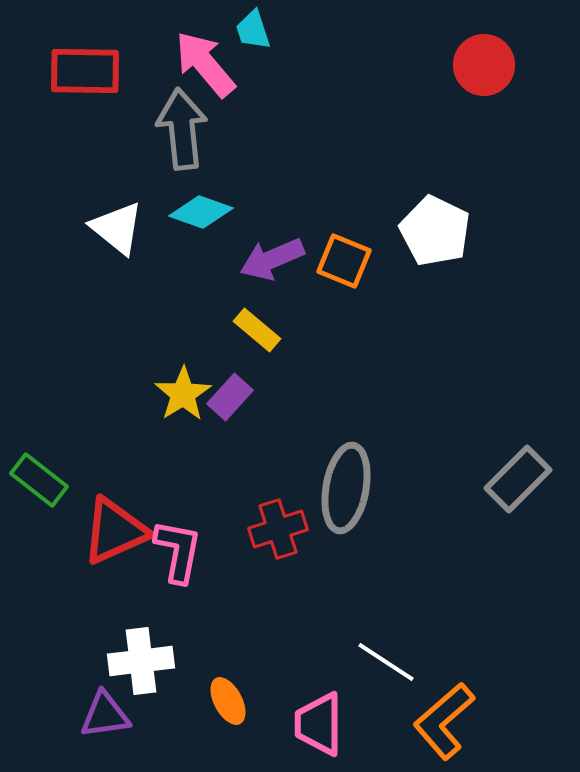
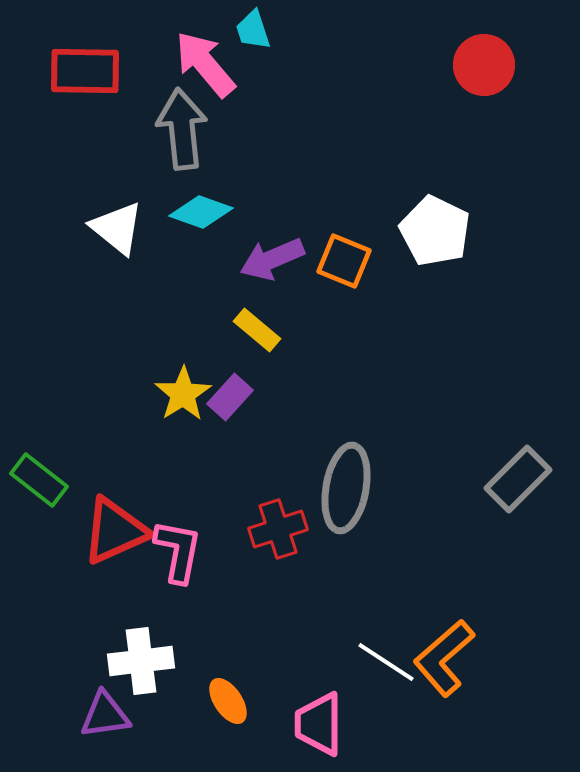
orange ellipse: rotated 6 degrees counterclockwise
orange L-shape: moved 63 px up
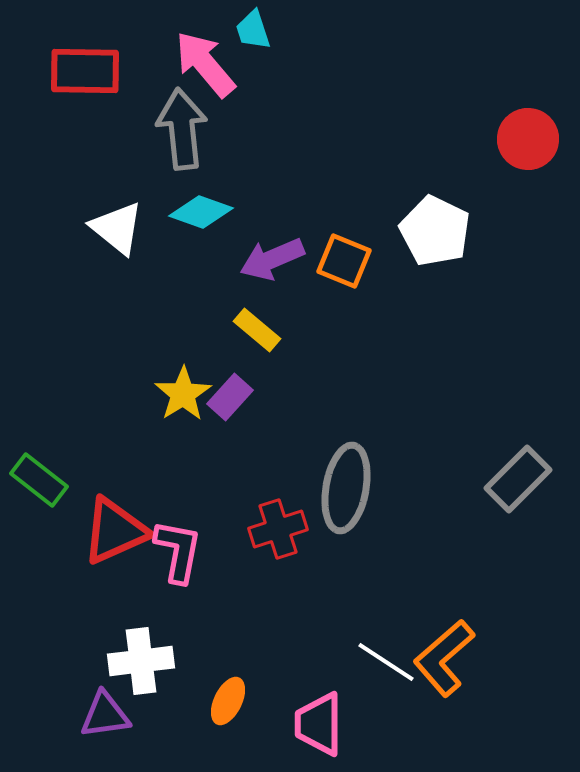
red circle: moved 44 px right, 74 px down
orange ellipse: rotated 60 degrees clockwise
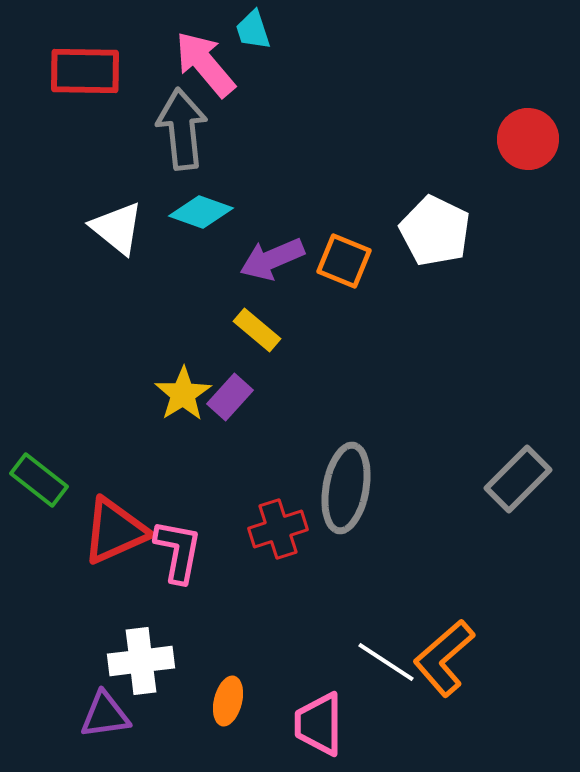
orange ellipse: rotated 12 degrees counterclockwise
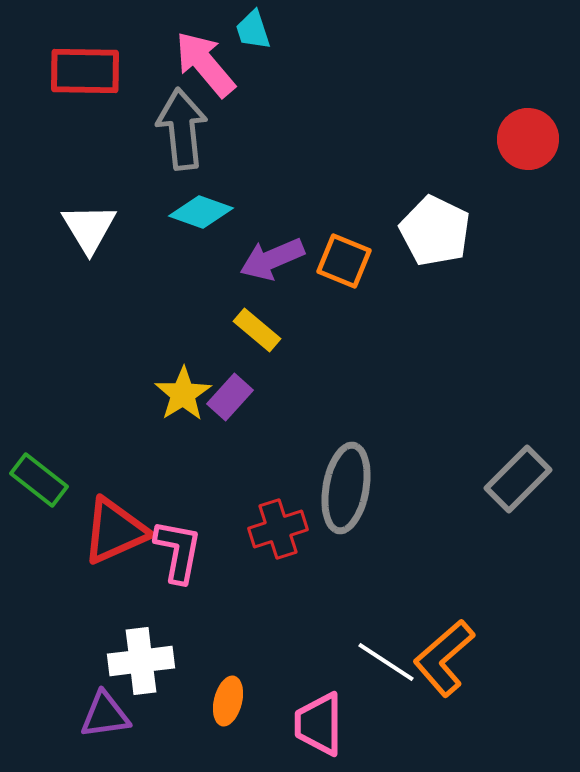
white triangle: moved 28 px left; rotated 20 degrees clockwise
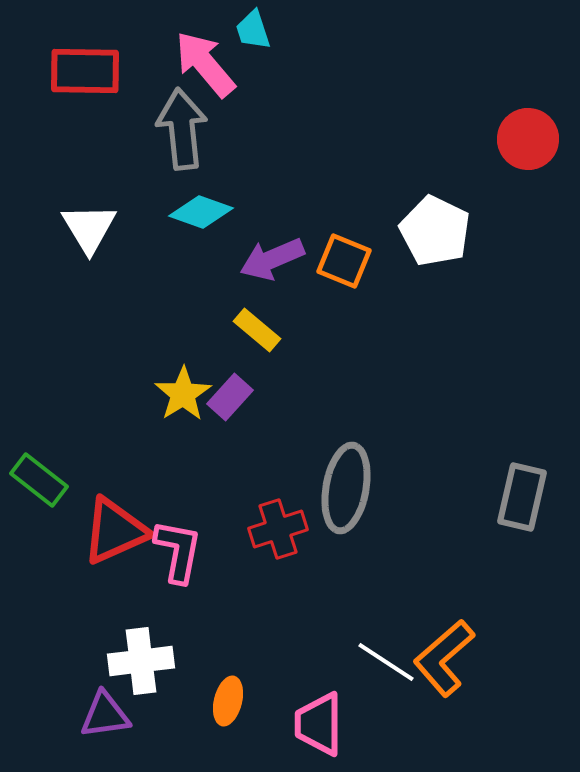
gray rectangle: moved 4 px right, 18 px down; rotated 32 degrees counterclockwise
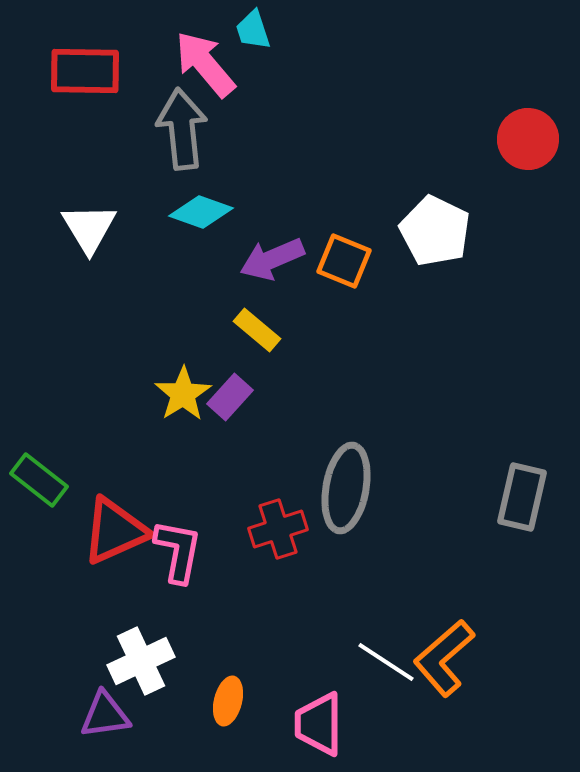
white cross: rotated 18 degrees counterclockwise
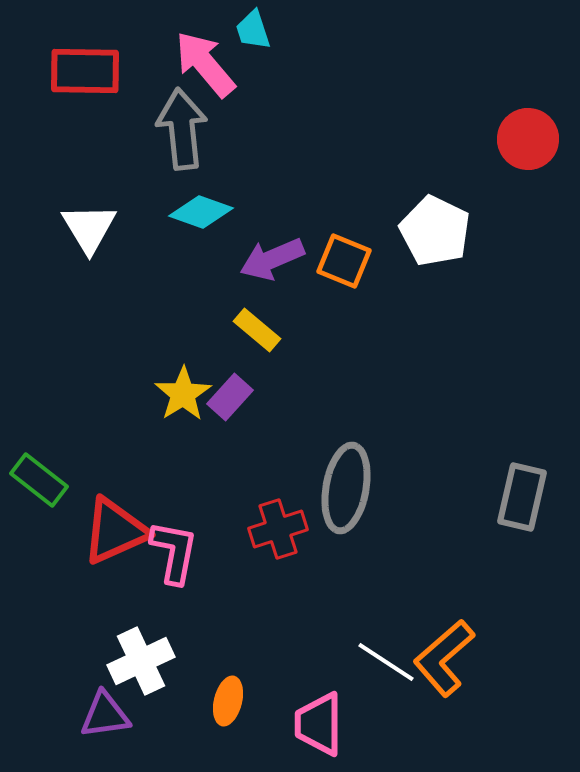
pink L-shape: moved 4 px left, 1 px down
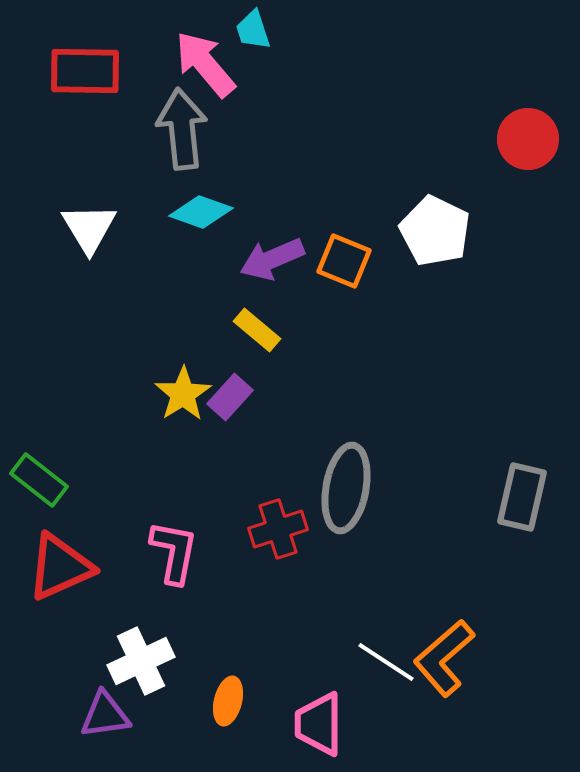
red triangle: moved 55 px left, 36 px down
